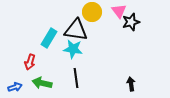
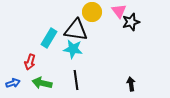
black line: moved 2 px down
blue arrow: moved 2 px left, 4 px up
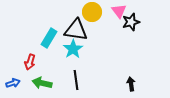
cyan star: rotated 30 degrees clockwise
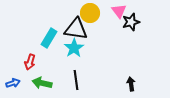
yellow circle: moved 2 px left, 1 px down
black triangle: moved 1 px up
cyan star: moved 1 px right, 1 px up
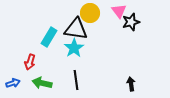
cyan rectangle: moved 1 px up
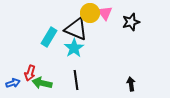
pink triangle: moved 14 px left, 2 px down
black triangle: rotated 15 degrees clockwise
red arrow: moved 11 px down
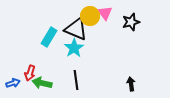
yellow circle: moved 3 px down
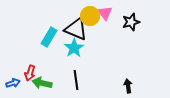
black arrow: moved 3 px left, 2 px down
